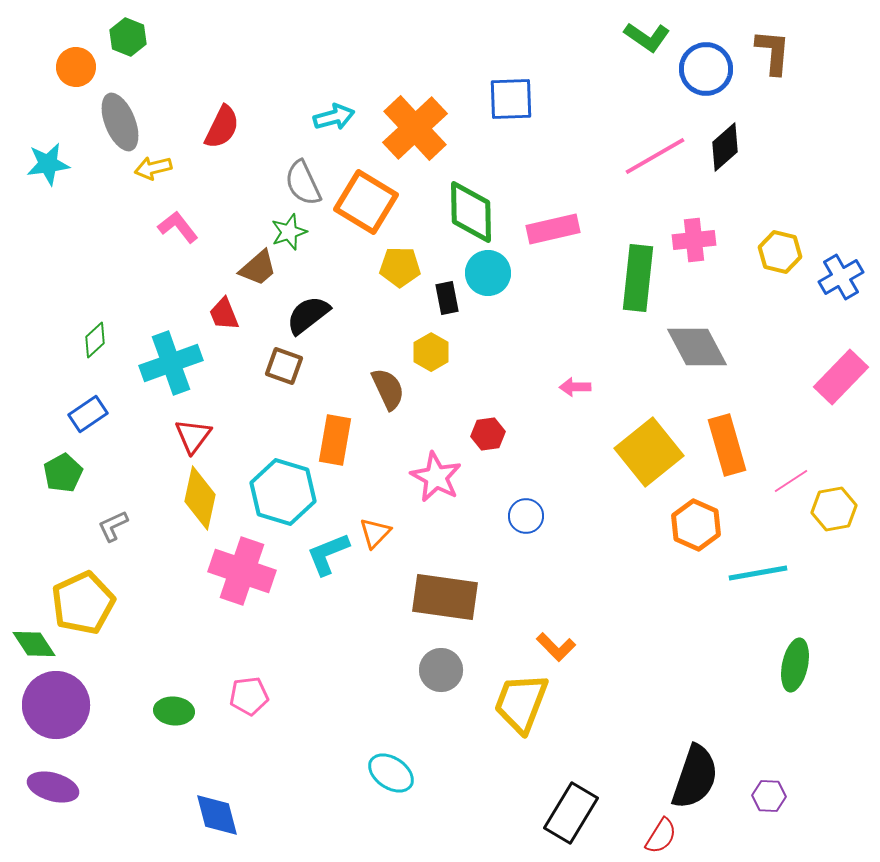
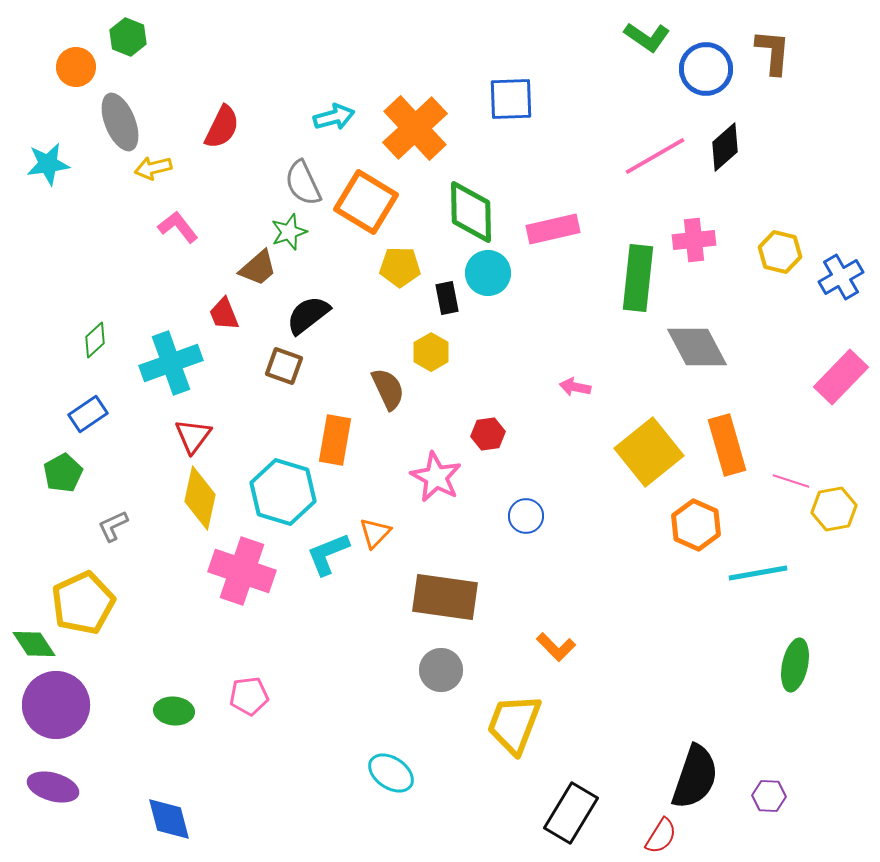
pink arrow at (575, 387): rotated 12 degrees clockwise
pink line at (791, 481): rotated 51 degrees clockwise
yellow trapezoid at (521, 703): moved 7 px left, 21 px down
blue diamond at (217, 815): moved 48 px left, 4 px down
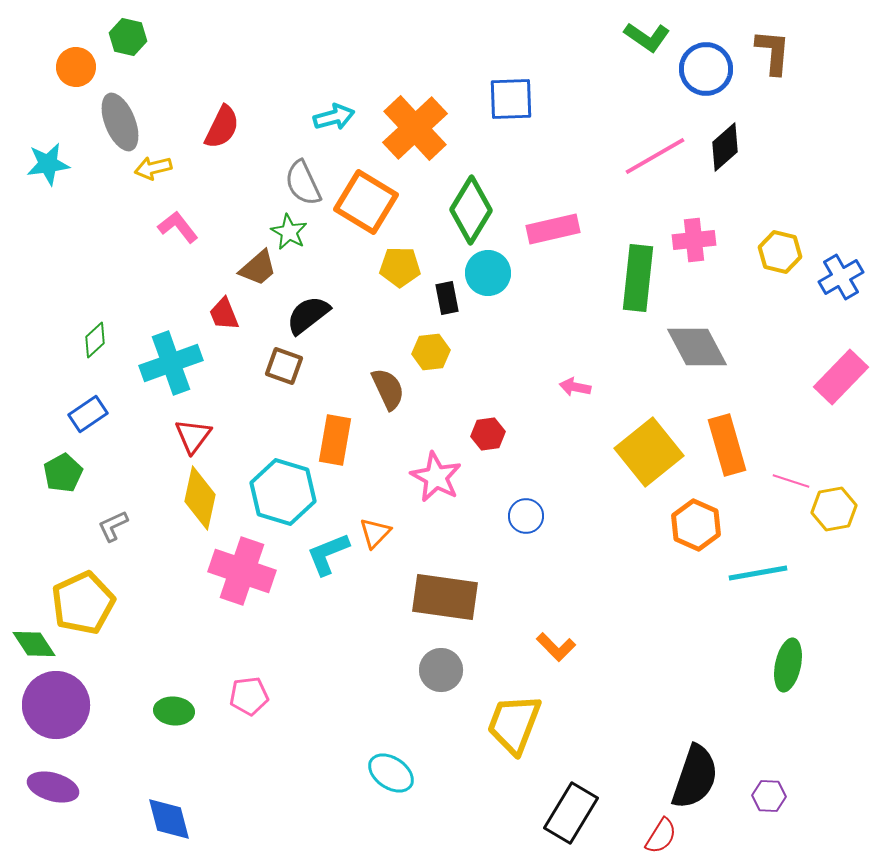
green hexagon at (128, 37): rotated 9 degrees counterclockwise
green diamond at (471, 212): moved 2 px up; rotated 32 degrees clockwise
green star at (289, 232): rotated 24 degrees counterclockwise
yellow hexagon at (431, 352): rotated 24 degrees clockwise
green ellipse at (795, 665): moved 7 px left
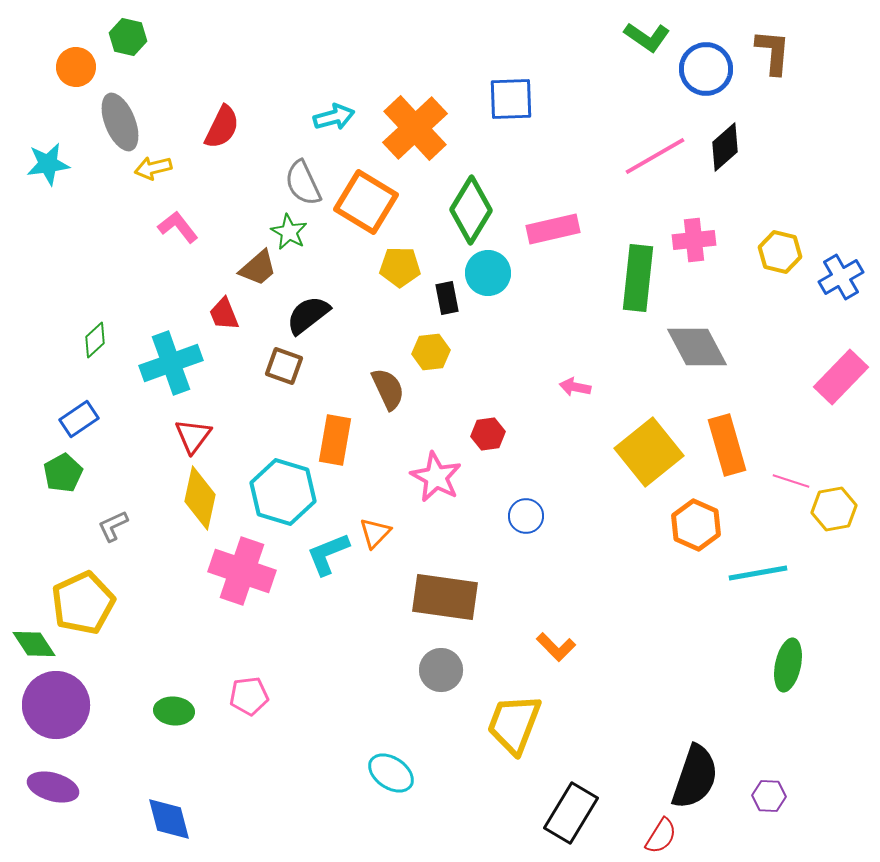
blue rectangle at (88, 414): moved 9 px left, 5 px down
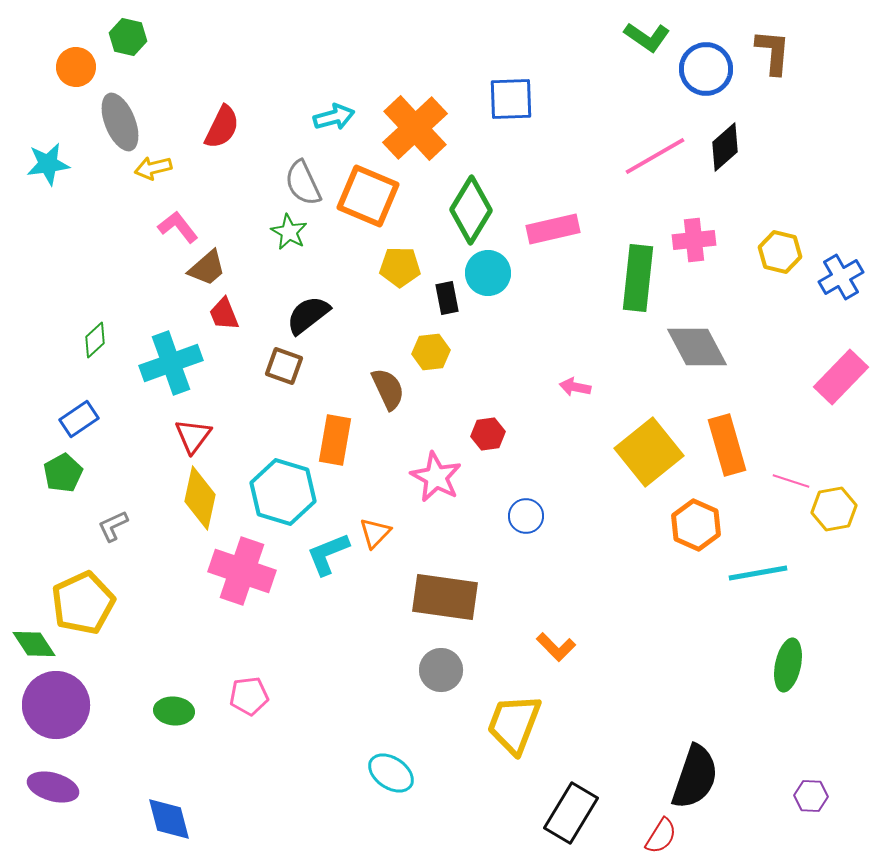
orange square at (366, 202): moved 2 px right, 6 px up; rotated 8 degrees counterclockwise
brown trapezoid at (258, 268): moved 51 px left
purple hexagon at (769, 796): moved 42 px right
